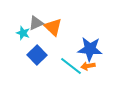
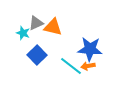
orange triangle: rotated 30 degrees counterclockwise
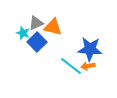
blue square: moved 13 px up
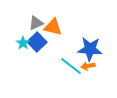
cyan star: moved 10 px down; rotated 16 degrees clockwise
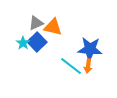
orange arrow: rotated 72 degrees counterclockwise
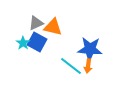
blue square: rotated 18 degrees counterclockwise
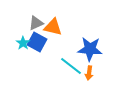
orange arrow: moved 1 px right, 7 px down
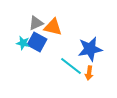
cyan star: rotated 24 degrees counterclockwise
blue star: rotated 15 degrees counterclockwise
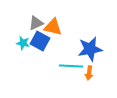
blue square: moved 3 px right, 1 px up
cyan line: rotated 35 degrees counterclockwise
